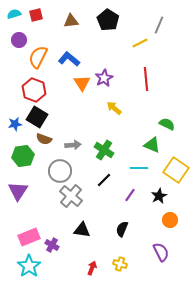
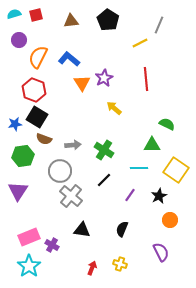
green triangle: rotated 24 degrees counterclockwise
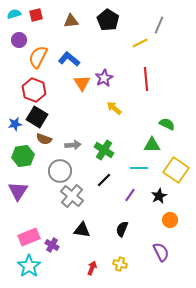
gray cross: moved 1 px right
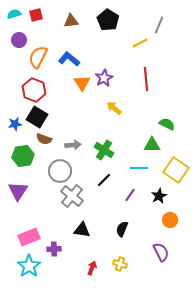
purple cross: moved 2 px right, 4 px down; rotated 32 degrees counterclockwise
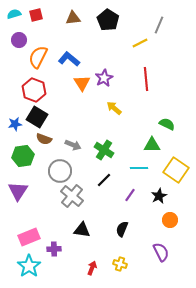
brown triangle: moved 2 px right, 3 px up
gray arrow: rotated 28 degrees clockwise
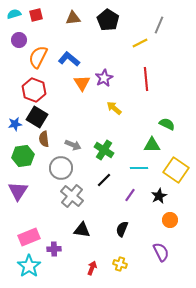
brown semicircle: rotated 63 degrees clockwise
gray circle: moved 1 px right, 3 px up
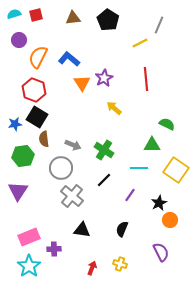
black star: moved 7 px down
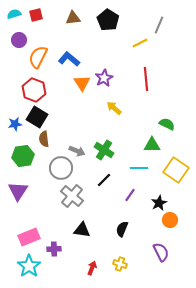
gray arrow: moved 4 px right, 6 px down
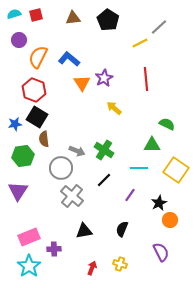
gray line: moved 2 px down; rotated 24 degrees clockwise
black triangle: moved 2 px right, 1 px down; rotated 18 degrees counterclockwise
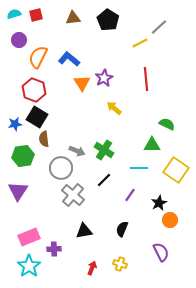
gray cross: moved 1 px right, 1 px up
